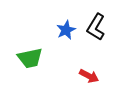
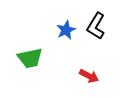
black L-shape: moved 1 px up
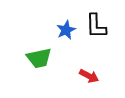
black L-shape: rotated 32 degrees counterclockwise
green trapezoid: moved 9 px right
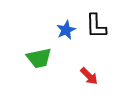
red arrow: rotated 18 degrees clockwise
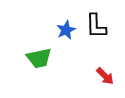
red arrow: moved 16 px right
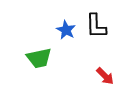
blue star: rotated 18 degrees counterclockwise
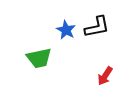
black L-shape: moved 1 px right, 1 px down; rotated 100 degrees counterclockwise
red arrow: rotated 78 degrees clockwise
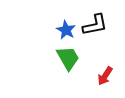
black L-shape: moved 2 px left, 2 px up
green trapezoid: moved 29 px right; rotated 108 degrees counterclockwise
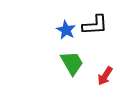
black L-shape: rotated 8 degrees clockwise
green trapezoid: moved 4 px right, 5 px down
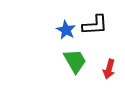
green trapezoid: moved 3 px right, 2 px up
red arrow: moved 4 px right, 7 px up; rotated 18 degrees counterclockwise
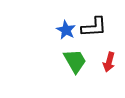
black L-shape: moved 1 px left, 2 px down
red arrow: moved 7 px up
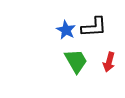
green trapezoid: moved 1 px right
